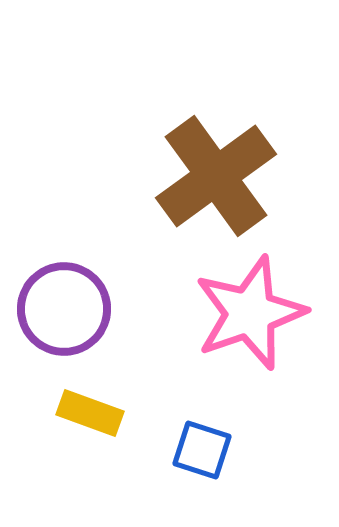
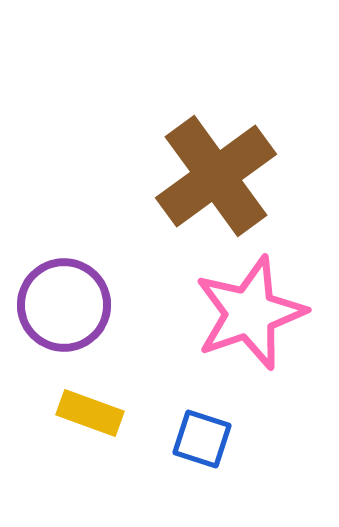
purple circle: moved 4 px up
blue square: moved 11 px up
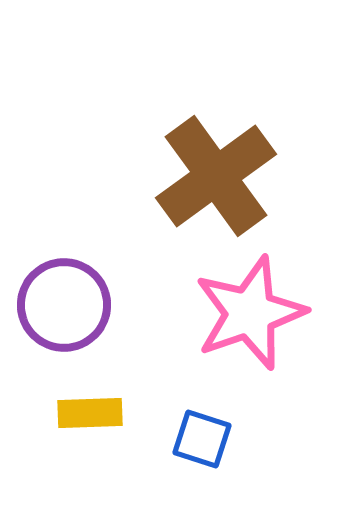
yellow rectangle: rotated 22 degrees counterclockwise
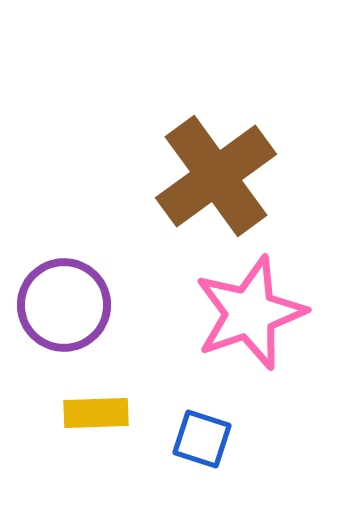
yellow rectangle: moved 6 px right
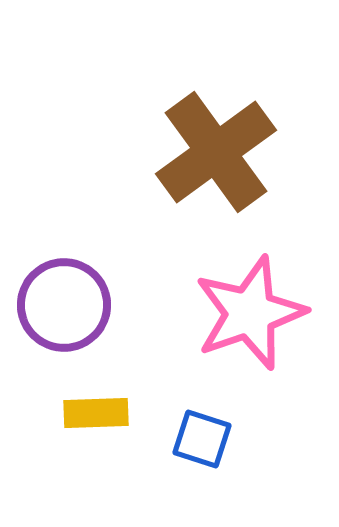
brown cross: moved 24 px up
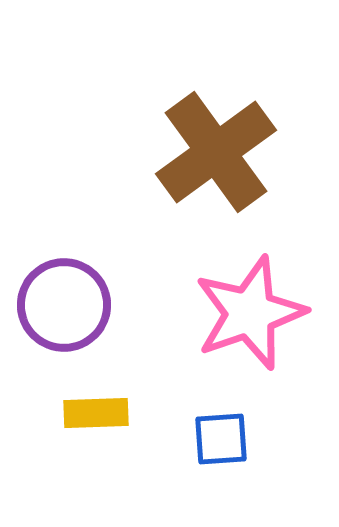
blue square: moved 19 px right; rotated 22 degrees counterclockwise
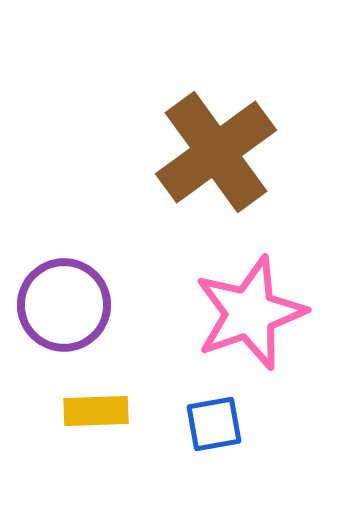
yellow rectangle: moved 2 px up
blue square: moved 7 px left, 15 px up; rotated 6 degrees counterclockwise
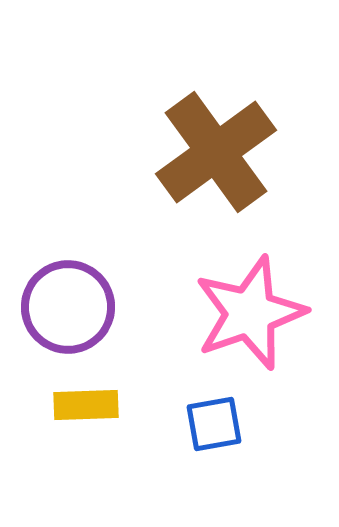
purple circle: moved 4 px right, 2 px down
yellow rectangle: moved 10 px left, 6 px up
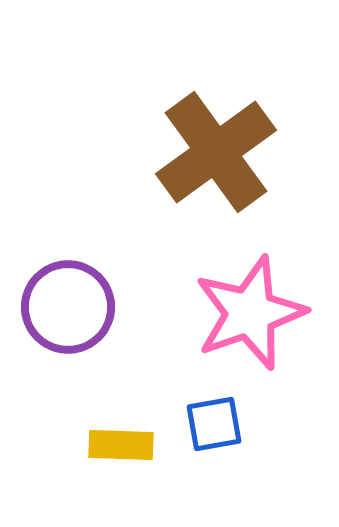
yellow rectangle: moved 35 px right, 40 px down; rotated 4 degrees clockwise
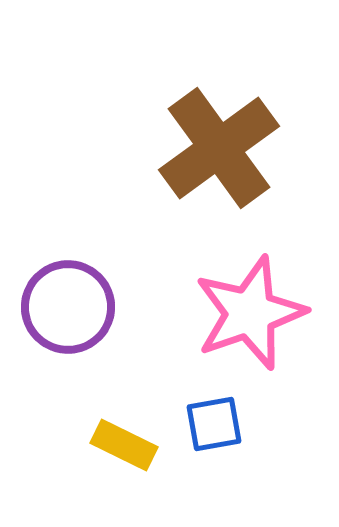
brown cross: moved 3 px right, 4 px up
yellow rectangle: moved 3 px right; rotated 24 degrees clockwise
